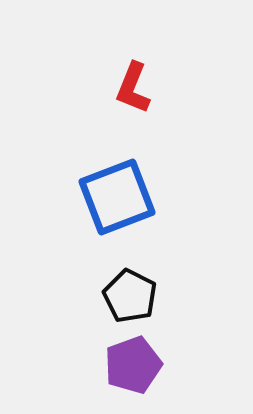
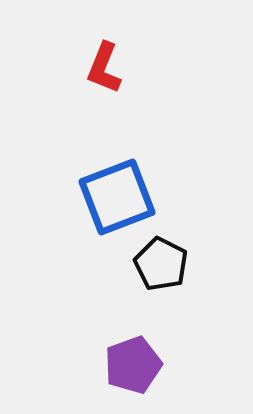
red L-shape: moved 29 px left, 20 px up
black pentagon: moved 31 px right, 32 px up
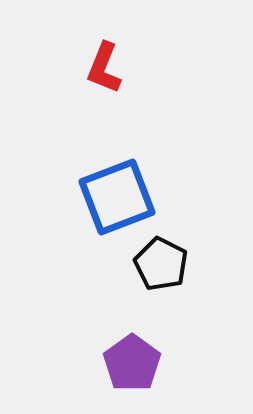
purple pentagon: moved 1 px left, 2 px up; rotated 16 degrees counterclockwise
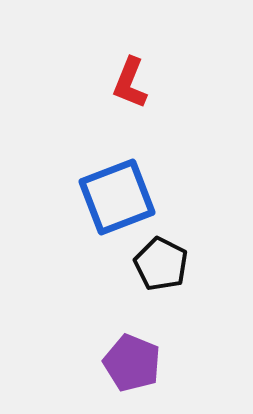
red L-shape: moved 26 px right, 15 px down
purple pentagon: rotated 14 degrees counterclockwise
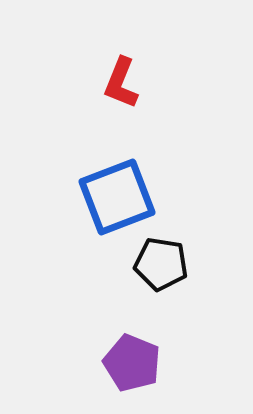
red L-shape: moved 9 px left
black pentagon: rotated 18 degrees counterclockwise
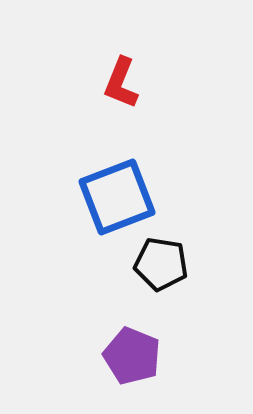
purple pentagon: moved 7 px up
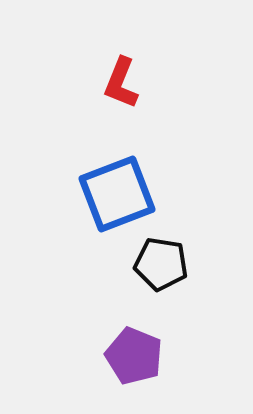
blue square: moved 3 px up
purple pentagon: moved 2 px right
